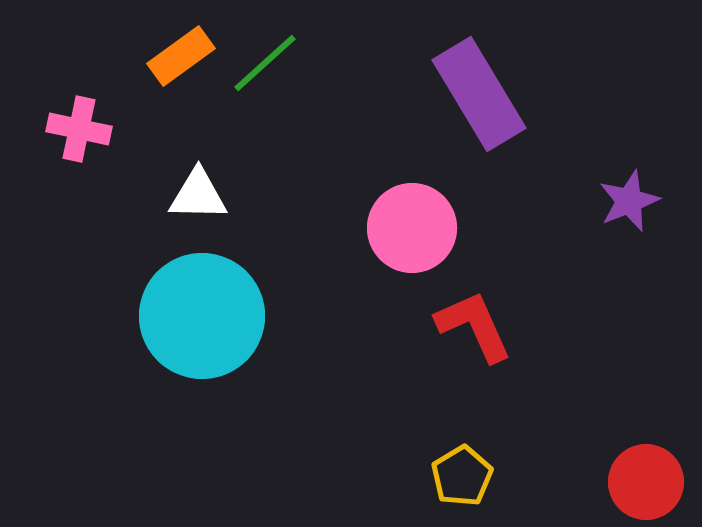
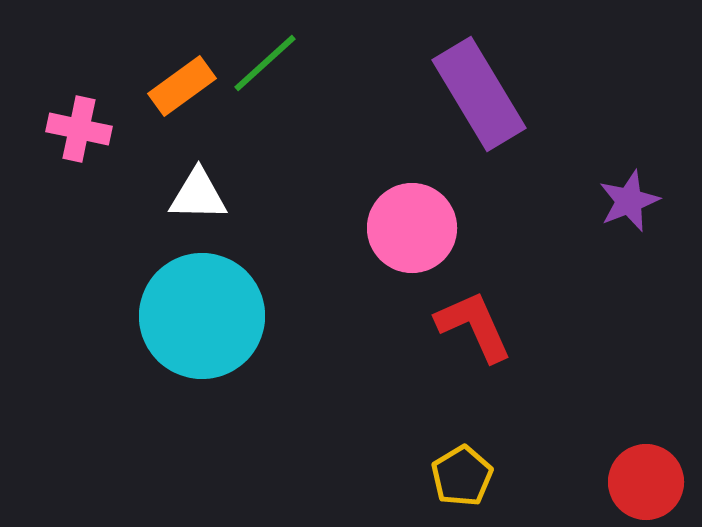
orange rectangle: moved 1 px right, 30 px down
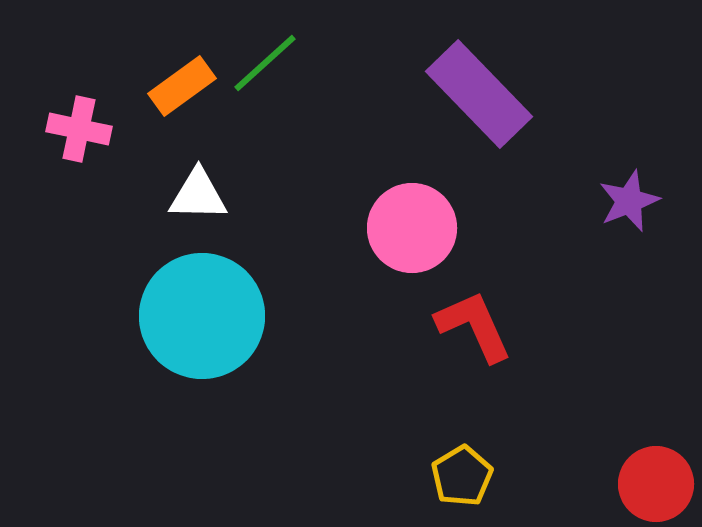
purple rectangle: rotated 13 degrees counterclockwise
red circle: moved 10 px right, 2 px down
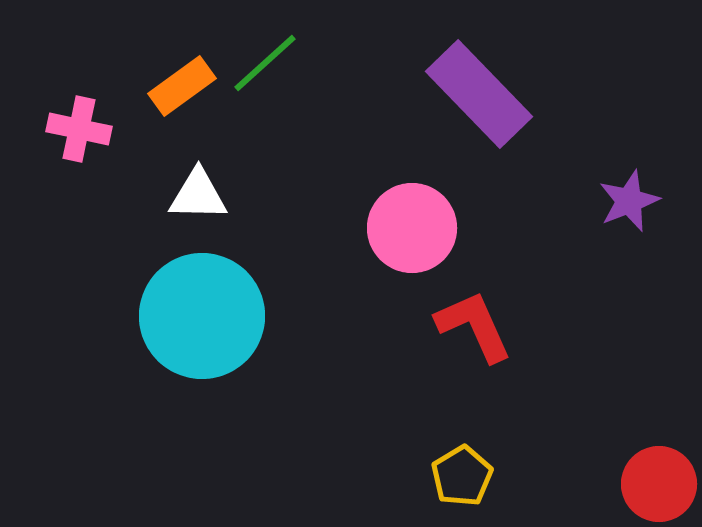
red circle: moved 3 px right
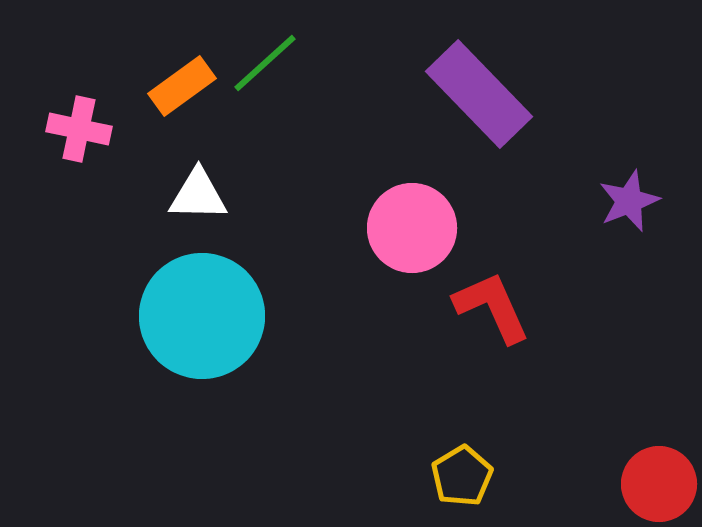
red L-shape: moved 18 px right, 19 px up
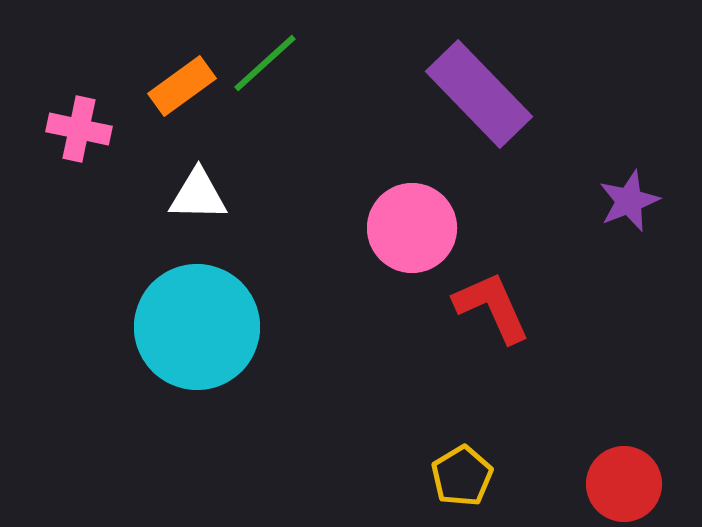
cyan circle: moved 5 px left, 11 px down
red circle: moved 35 px left
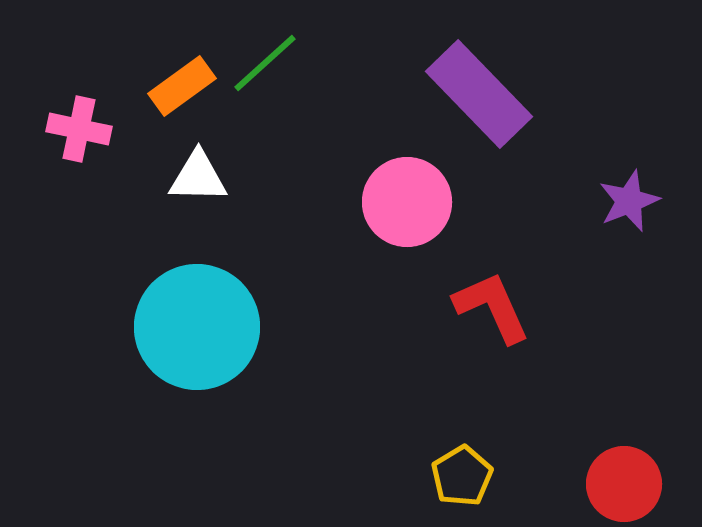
white triangle: moved 18 px up
pink circle: moved 5 px left, 26 px up
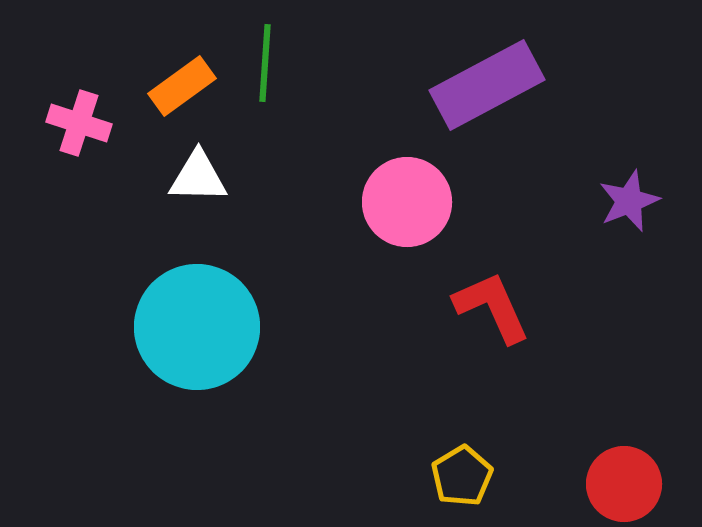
green line: rotated 44 degrees counterclockwise
purple rectangle: moved 8 px right, 9 px up; rotated 74 degrees counterclockwise
pink cross: moved 6 px up; rotated 6 degrees clockwise
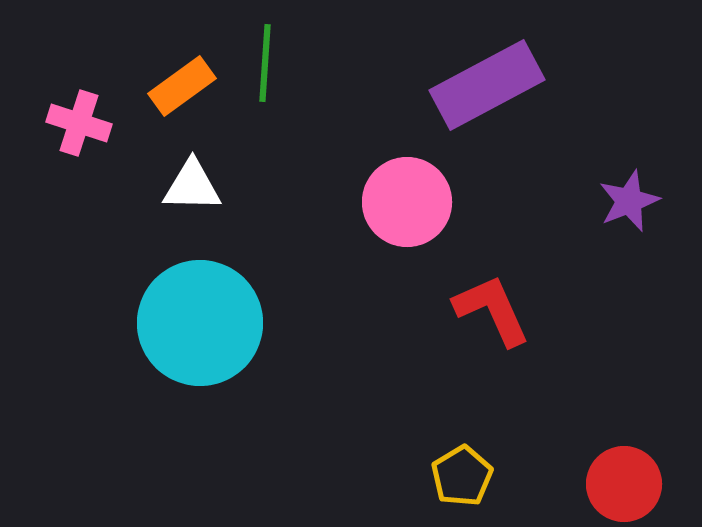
white triangle: moved 6 px left, 9 px down
red L-shape: moved 3 px down
cyan circle: moved 3 px right, 4 px up
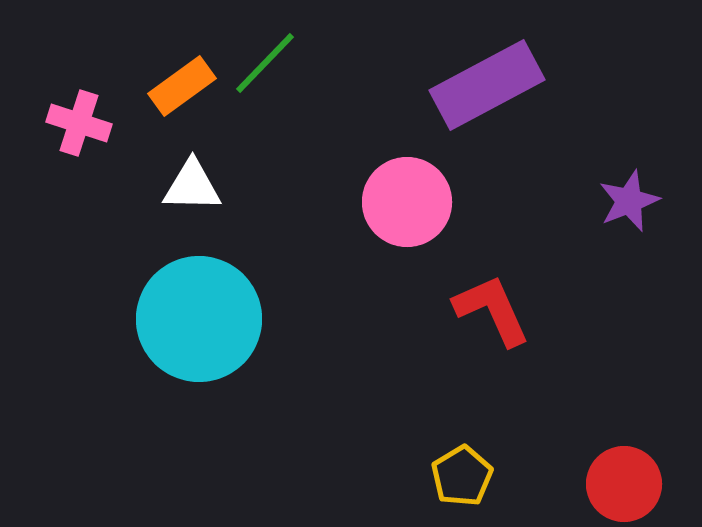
green line: rotated 40 degrees clockwise
cyan circle: moved 1 px left, 4 px up
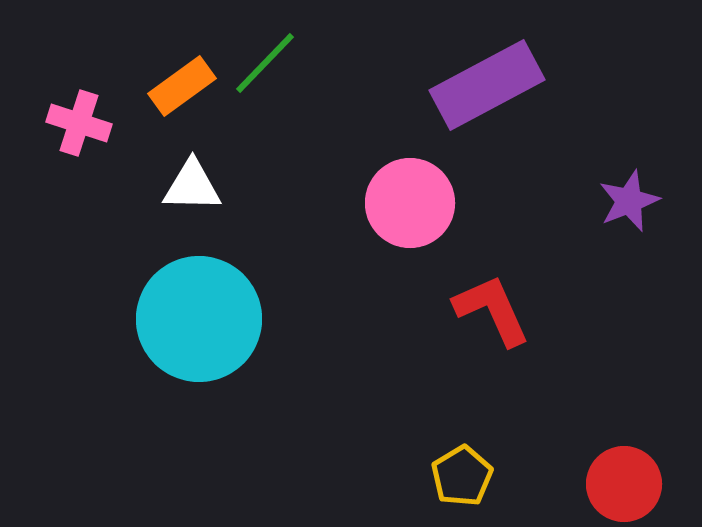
pink circle: moved 3 px right, 1 px down
